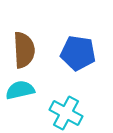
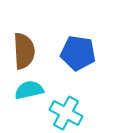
brown semicircle: moved 1 px down
cyan semicircle: moved 9 px right
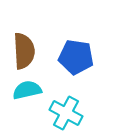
blue pentagon: moved 2 px left, 4 px down
cyan semicircle: moved 2 px left
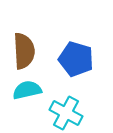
blue pentagon: moved 2 px down; rotated 8 degrees clockwise
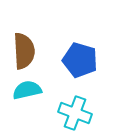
blue pentagon: moved 4 px right, 1 px down
cyan cross: moved 9 px right; rotated 8 degrees counterclockwise
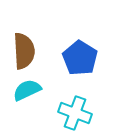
blue pentagon: moved 2 px up; rotated 16 degrees clockwise
cyan semicircle: rotated 12 degrees counterclockwise
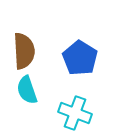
cyan semicircle: rotated 84 degrees counterclockwise
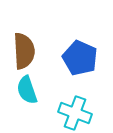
blue pentagon: rotated 8 degrees counterclockwise
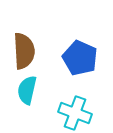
cyan semicircle: rotated 32 degrees clockwise
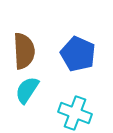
blue pentagon: moved 2 px left, 4 px up
cyan semicircle: rotated 20 degrees clockwise
